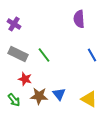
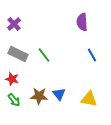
purple semicircle: moved 3 px right, 3 px down
purple cross: rotated 16 degrees clockwise
red star: moved 13 px left
yellow triangle: rotated 18 degrees counterclockwise
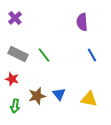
purple cross: moved 1 px right, 6 px up
brown star: moved 2 px left; rotated 18 degrees counterclockwise
green arrow: moved 1 px right, 6 px down; rotated 48 degrees clockwise
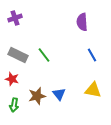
purple cross: rotated 24 degrees clockwise
gray rectangle: moved 1 px down
yellow triangle: moved 4 px right, 9 px up
green arrow: moved 1 px left, 1 px up
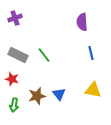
blue line: moved 1 px left, 2 px up; rotated 16 degrees clockwise
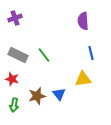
purple semicircle: moved 1 px right, 1 px up
yellow triangle: moved 10 px left, 11 px up; rotated 18 degrees counterclockwise
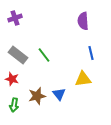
gray rectangle: rotated 12 degrees clockwise
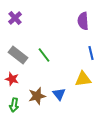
purple cross: rotated 24 degrees counterclockwise
